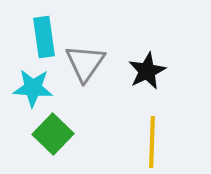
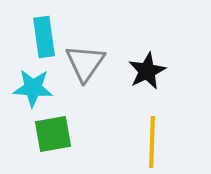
green square: rotated 36 degrees clockwise
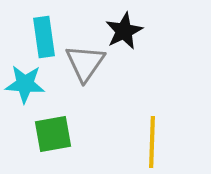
black star: moved 23 px left, 40 px up
cyan star: moved 8 px left, 4 px up
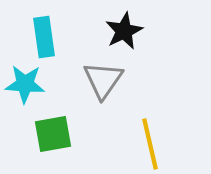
gray triangle: moved 18 px right, 17 px down
yellow line: moved 2 px left, 2 px down; rotated 15 degrees counterclockwise
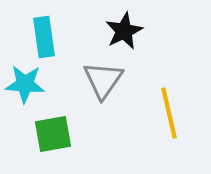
yellow line: moved 19 px right, 31 px up
